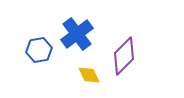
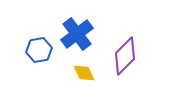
purple diamond: moved 1 px right
yellow diamond: moved 5 px left, 2 px up
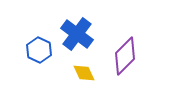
blue cross: rotated 16 degrees counterclockwise
blue hexagon: rotated 25 degrees counterclockwise
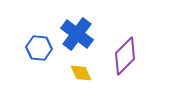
blue hexagon: moved 2 px up; rotated 20 degrees counterclockwise
yellow diamond: moved 3 px left
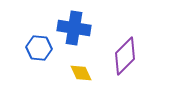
blue cross: moved 3 px left, 6 px up; rotated 28 degrees counterclockwise
